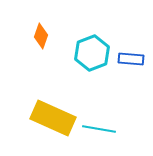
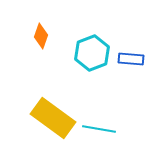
yellow rectangle: rotated 12 degrees clockwise
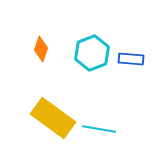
orange diamond: moved 13 px down
